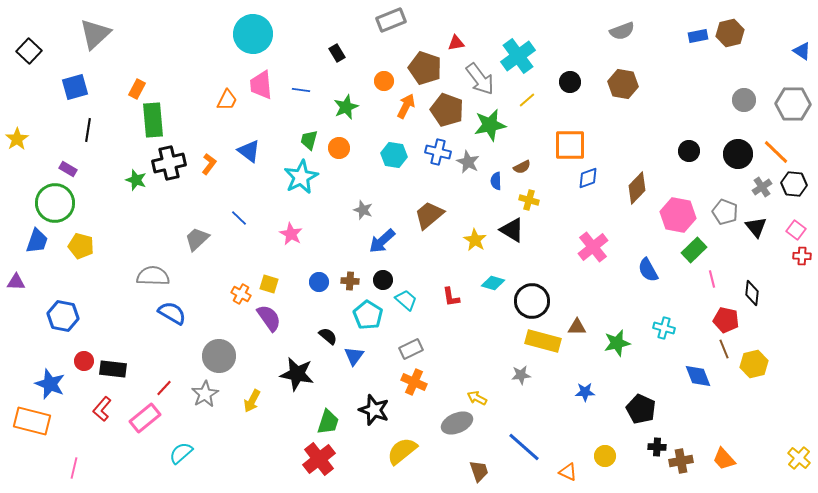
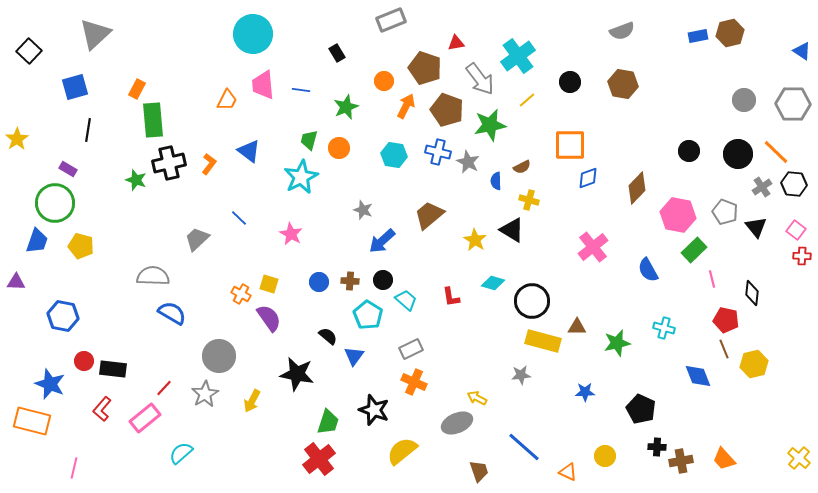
pink trapezoid at (261, 85): moved 2 px right
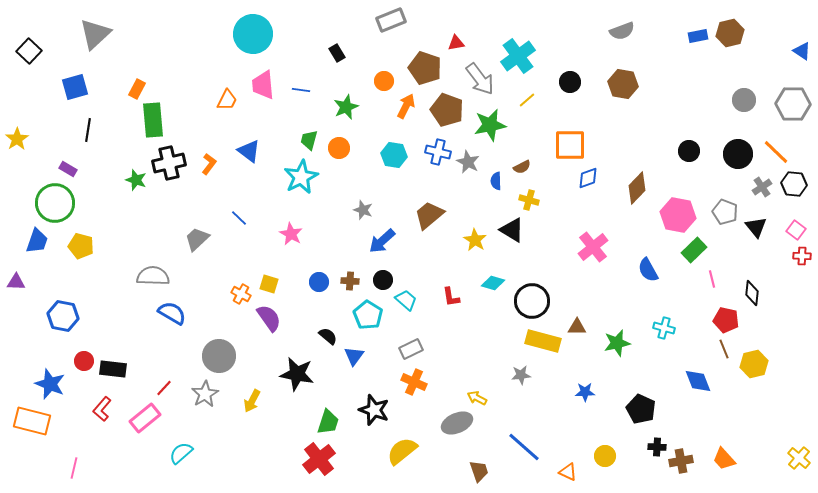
blue diamond at (698, 376): moved 5 px down
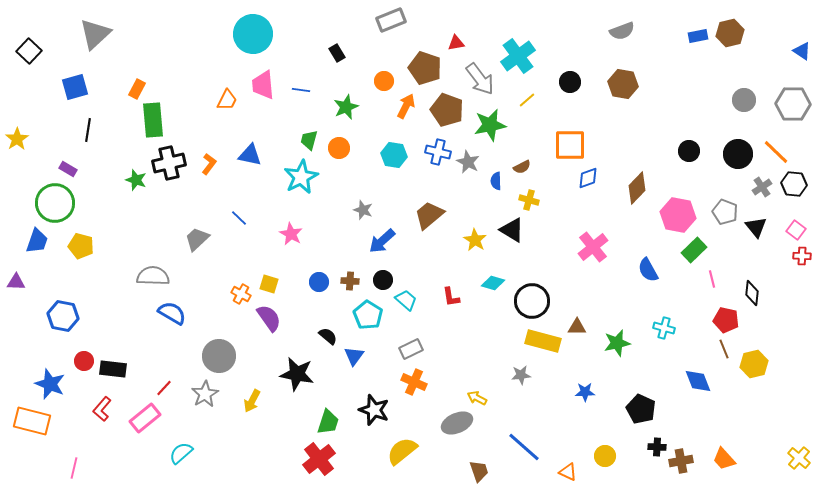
blue triangle at (249, 151): moved 1 px right, 4 px down; rotated 25 degrees counterclockwise
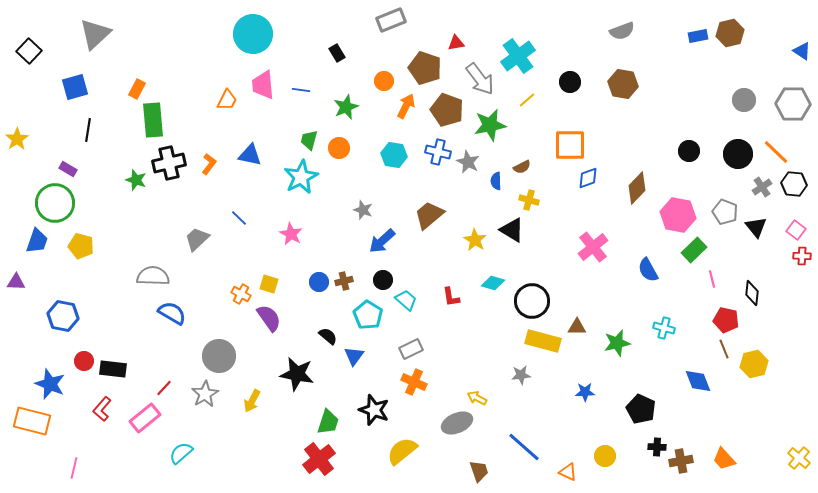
brown cross at (350, 281): moved 6 px left; rotated 18 degrees counterclockwise
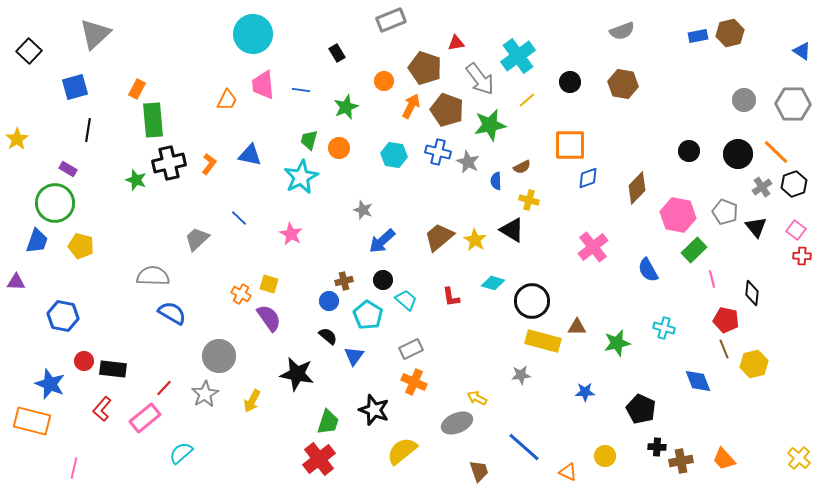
orange arrow at (406, 106): moved 5 px right
black hexagon at (794, 184): rotated 25 degrees counterclockwise
brown trapezoid at (429, 215): moved 10 px right, 22 px down
blue circle at (319, 282): moved 10 px right, 19 px down
